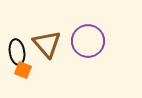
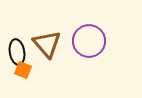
purple circle: moved 1 px right
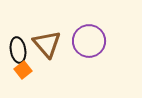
black ellipse: moved 1 px right, 2 px up
orange square: rotated 30 degrees clockwise
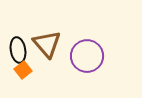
purple circle: moved 2 px left, 15 px down
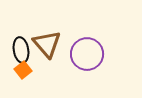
black ellipse: moved 3 px right
purple circle: moved 2 px up
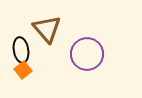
brown triangle: moved 15 px up
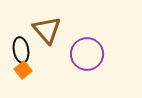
brown triangle: moved 1 px down
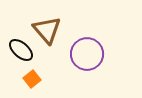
black ellipse: rotated 40 degrees counterclockwise
orange square: moved 9 px right, 9 px down
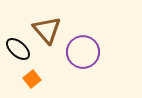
black ellipse: moved 3 px left, 1 px up
purple circle: moved 4 px left, 2 px up
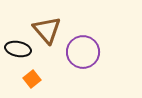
black ellipse: rotated 30 degrees counterclockwise
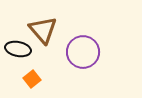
brown triangle: moved 4 px left
